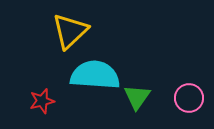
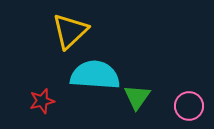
pink circle: moved 8 px down
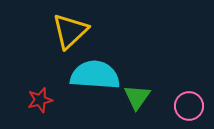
red star: moved 2 px left, 1 px up
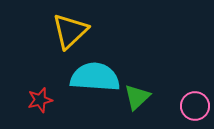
cyan semicircle: moved 2 px down
green triangle: rotated 12 degrees clockwise
pink circle: moved 6 px right
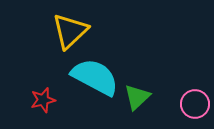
cyan semicircle: rotated 24 degrees clockwise
red star: moved 3 px right
pink circle: moved 2 px up
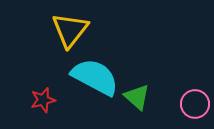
yellow triangle: moved 1 px up; rotated 9 degrees counterclockwise
green triangle: rotated 36 degrees counterclockwise
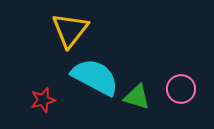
green triangle: rotated 24 degrees counterclockwise
pink circle: moved 14 px left, 15 px up
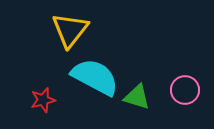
pink circle: moved 4 px right, 1 px down
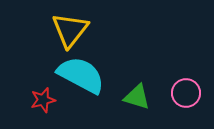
cyan semicircle: moved 14 px left, 2 px up
pink circle: moved 1 px right, 3 px down
